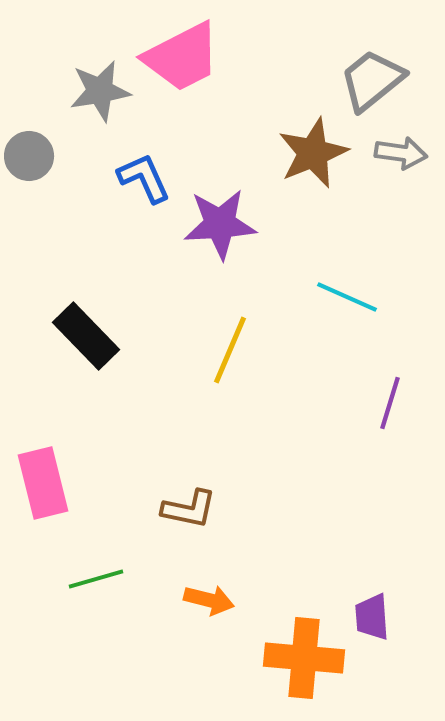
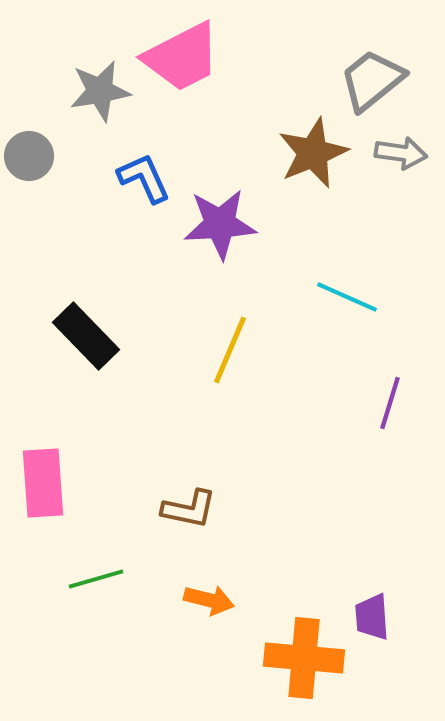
pink rectangle: rotated 10 degrees clockwise
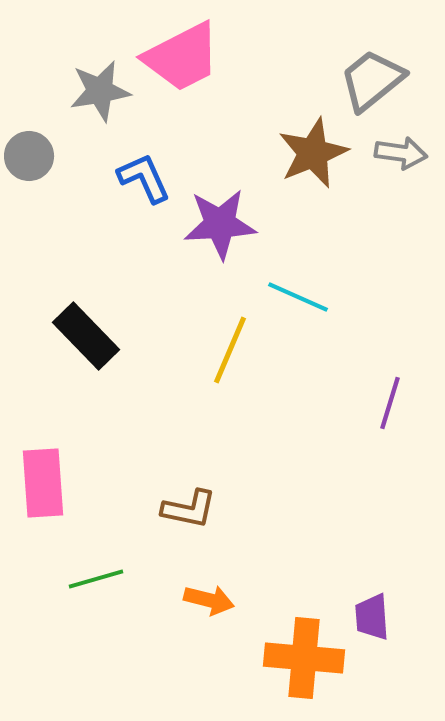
cyan line: moved 49 px left
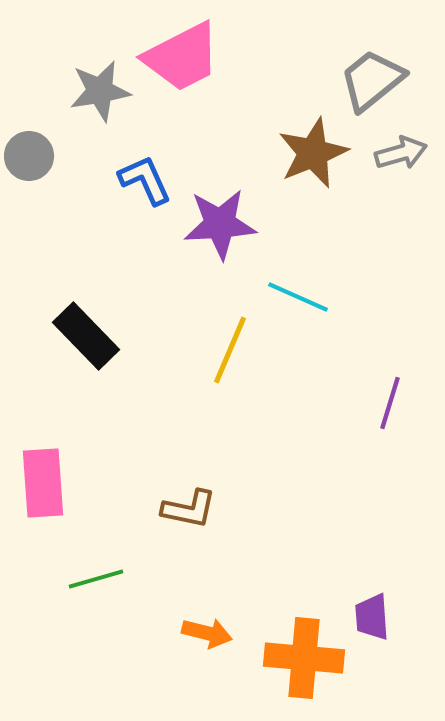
gray arrow: rotated 24 degrees counterclockwise
blue L-shape: moved 1 px right, 2 px down
orange arrow: moved 2 px left, 33 px down
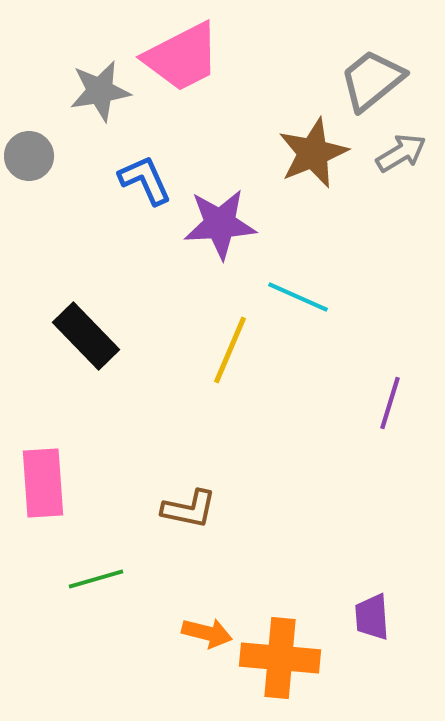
gray arrow: rotated 15 degrees counterclockwise
orange cross: moved 24 px left
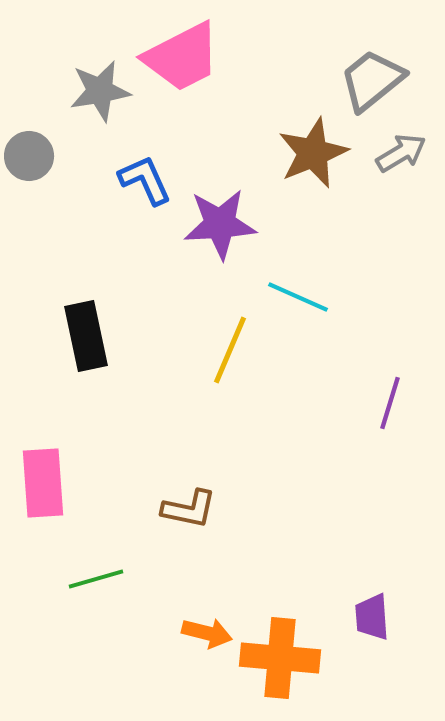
black rectangle: rotated 32 degrees clockwise
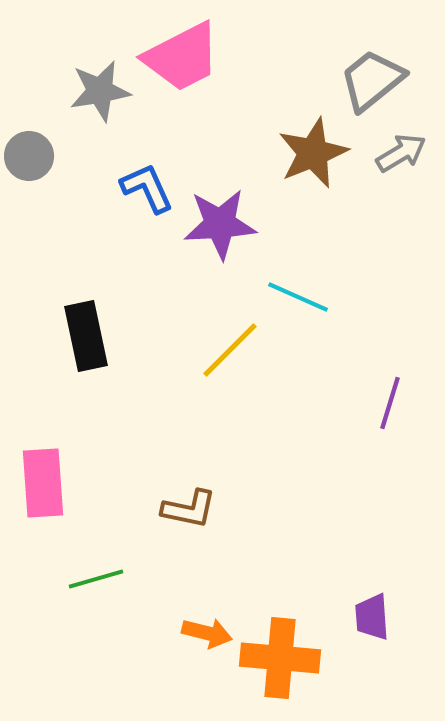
blue L-shape: moved 2 px right, 8 px down
yellow line: rotated 22 degrees clockwise
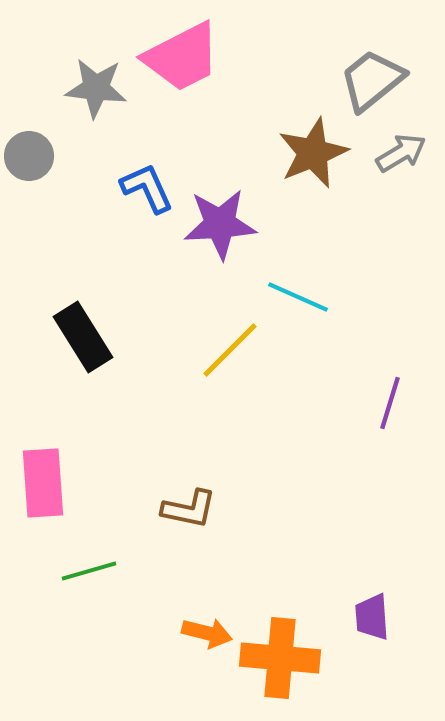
gray star: moved 4 px left, 3 px up; rotated 16 degrees clockwise
black rectangle: moved 3 px left, 1 px down; rotated 20 degrees counterclockwise
green line: moved 7 px left, 8 px up
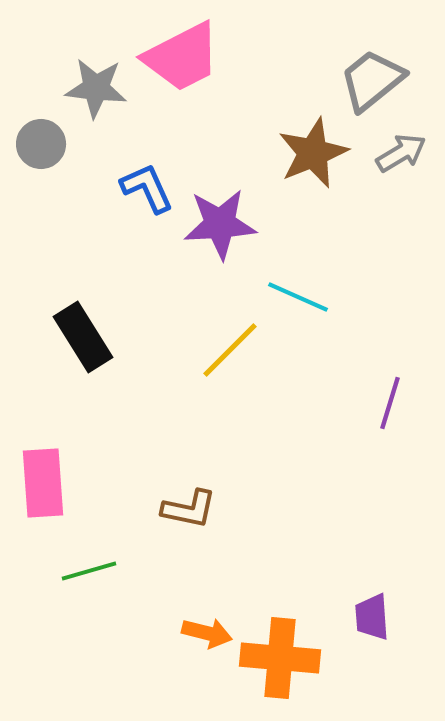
gray circle: moved 12 px right, 12 px up
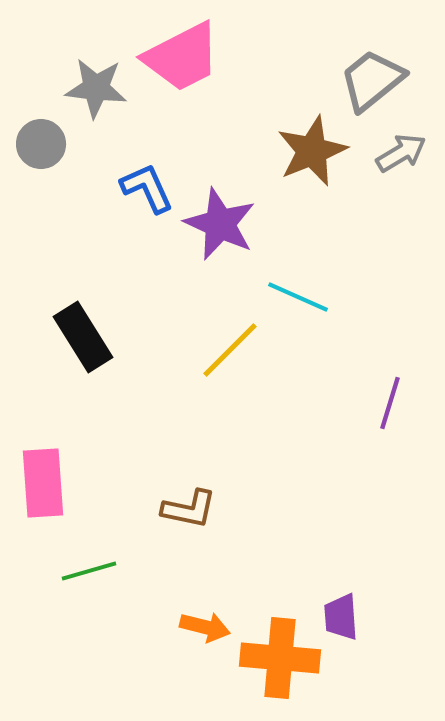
brown star: moved 1 px left, 2 px up
purple star: rotated 28 degrees clockwise
purple trapezoid: moved 31 px left
orange arrow: moved 2 px left, 6 px up
